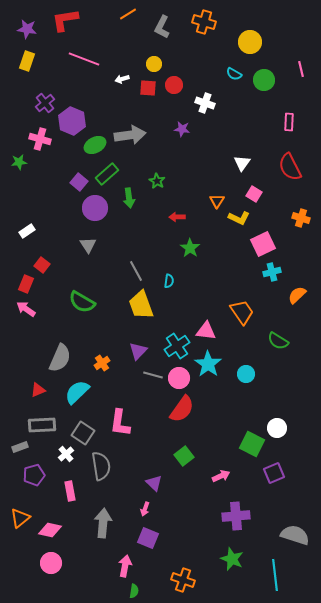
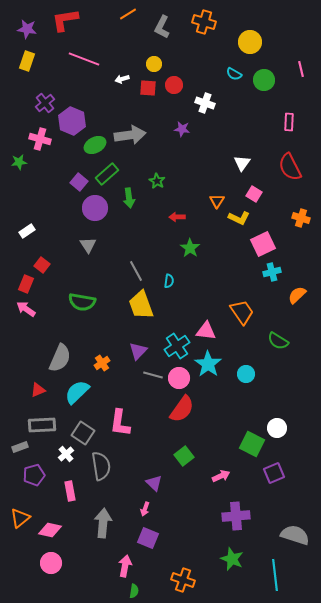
green semicircle at (82, 302): rotated 20 degrees counterclockwise
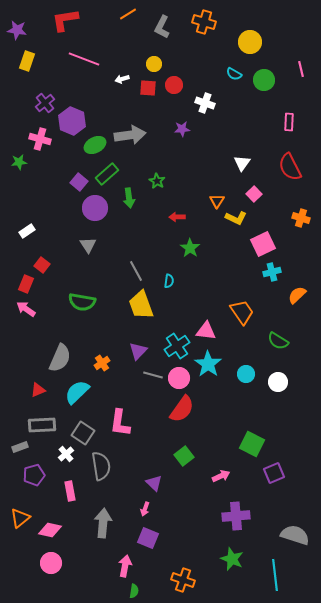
purple star at (27, 29): moved 10 px left, 1 px down
purple star at (182, 129): rotated 14 degrees counterclockwise
pink square at (254, 194): rotated 14 degrees clockwise
yellow L-shape at (239, 218): moved 3 px left
white circle at (277, 428): moved 1 px right, 46 px up
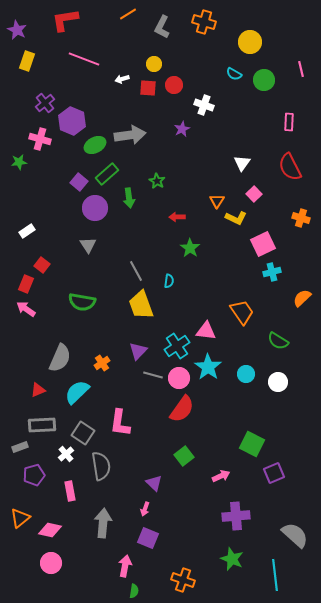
purple star at (17, 30): rotated 18 degrees clockwise
white cross at (205, 103): moved 1 px left, 2 px down
purple star at (182, 129): rotated 21 degrees counterclockwise
orange semicircle at (297, 295): moved 5 px right, 3 px down
cyan star at (208, 364): moved 3 px down
gray semicircle at (295, 535): rotated 24 degrees clockwise
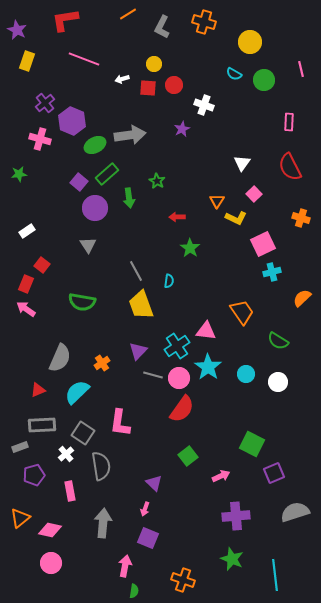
green star at (19, 162): moved 12 px down
green square at (184, 456): moved 4 px right
gray semicircle at (295, 535): moved 23 px up; rotated 60 degrees counterclockwise
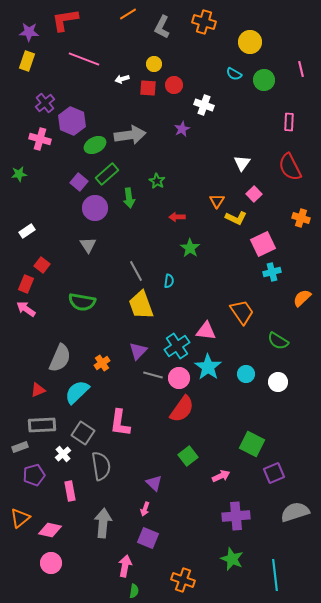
purple star at (17, 30): moved 12 px right, 2 px down; rotated 24 degrees counterclockwise
white cross at (66, 454): moved 3 px left
